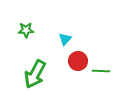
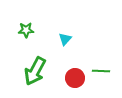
red circle: moved 3 px left, 17 px down
green arrow: moved 3 px up
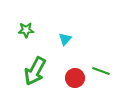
green line: rotated 18 degrees clockwise
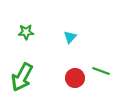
green star: moved 2 px down
cyan triangle: moved 5 px right, 2 px up
green arrow: moved 13 px left, 6 px down
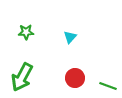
green line: moved 7 px right, 15 px down
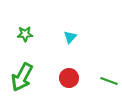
green star: moved 1 px left, 2 px down
red circle: moved 6 px left
green line: moved 1 px right, 5 px up
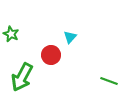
green star: moved 14 px left; rotated 28 degrees clockwise
red circle: moved 18 px left, 23 px up
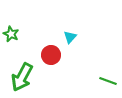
green line: moved 1 px left
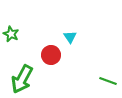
cyan triangle: rotated 16 degrees counterclockwise
green arrow: moved 2 px down
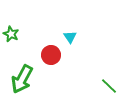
green line: moved 1 px right, 5 px down; rotated 24 degrees clockwise
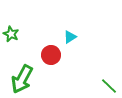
cyan triangle: rotated 32 degrees clockwise
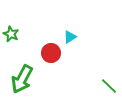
red circle: moved 2 px up
